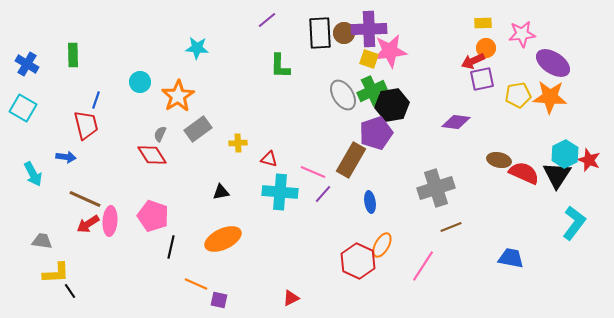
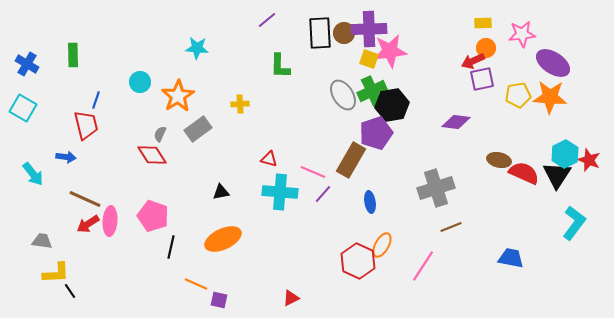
yellow cross at (238, 143): moved 2 px right, 39 px up
cyan arrow at (33, 174): rotated 10 degrees counterclockwise
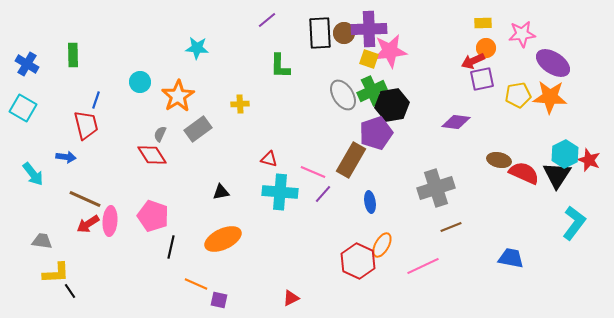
pink line at (423, 266): rotated 32 degrees clockwise
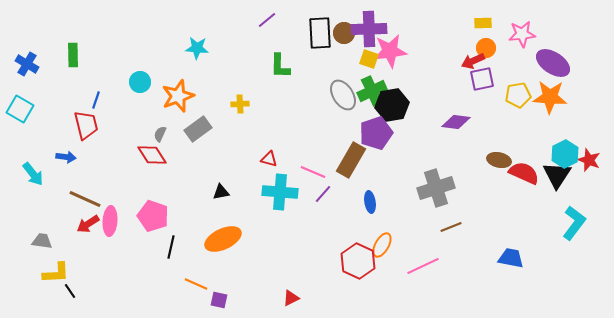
orange star at (178, 96): rotated 12 degrees clockwise
cyan square at (23, 108): moved 3 px left, 1 px down
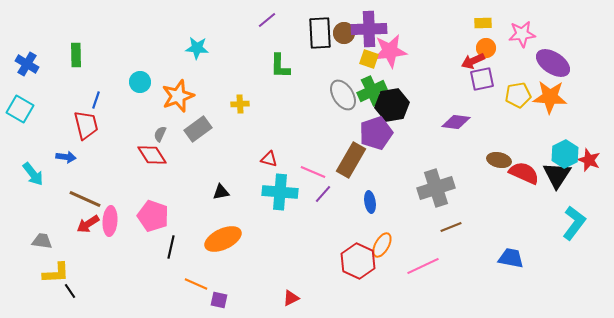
green rectangle at (73, 55): moved 3 px right
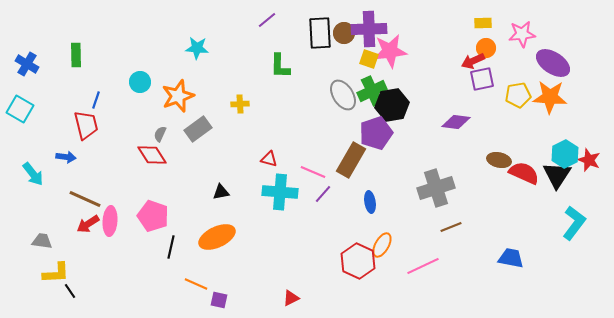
orange ellipse at (223, 239): moved 6 px left, 2 px up
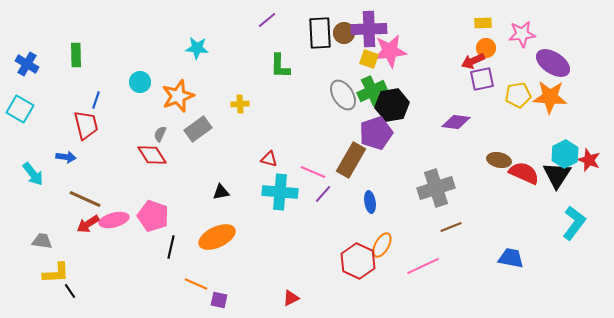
pink ellipse at (110, 221): moved 4 px right, 1 px up; rotated 72 degrees clockwise
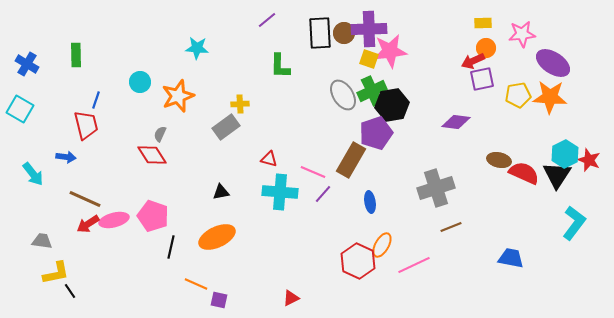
gray rectangle at (198, 129): moved 28 px right, 2 px up
pink line at (423, 266): moved 9 px left, 1 px up
yellow L-shape at (56, 273): rotated 8 degrees counterclockwise
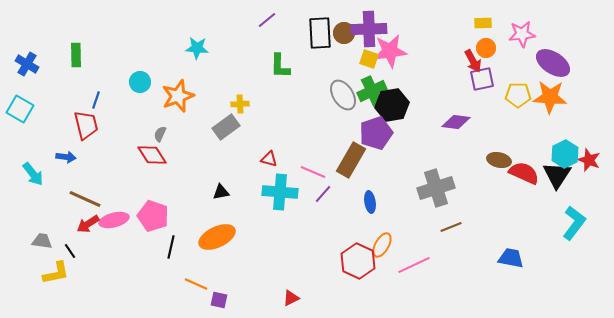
red arrow at (473, 61): rotated 95 degrees counterclockwise
yellow pentagon at (518, 95): rotated 10 degrees clockwise
black line at (70, 291): moved 40 px up
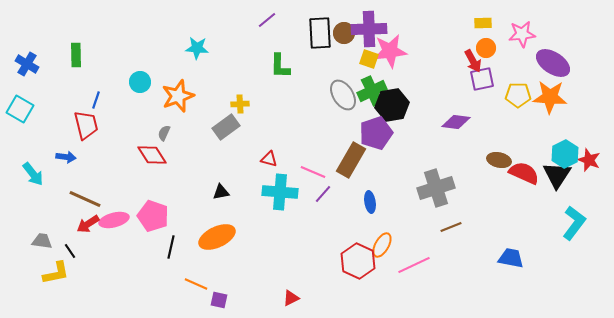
gray semicircle at (160, 134): moved 4 px right, 1 px up
